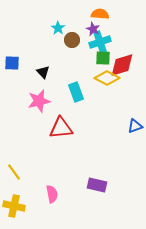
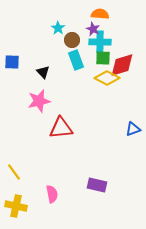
cyan cross: rotated 20 degrees clockwise
blue square: moved 1 px up
cyan rectangle: moved 32 px up
blue triangle: moved 2 px left, 3 px down
yellow cross: moved 2 px right
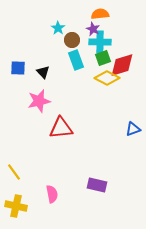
orange semicircle: rotated 12 degrees counterclockwise
green square: rotated 21 degrees counterclockwise
blue square: moved 6 px right, 6 px down
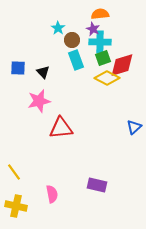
blue triangle: moved 1 px right, 2 px up; rotated 21 degrees counterclockwise
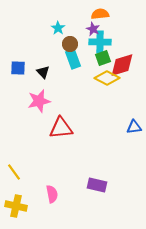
brown circle: moved 2 px left, 4 px down
cyan rectangle: moved 3 px left, 1 px up
blue triangle: rotated 35 degrees clockwise
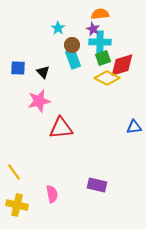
brown circle: moved 2 px right, 1 px down
yellow cross: moved 1 px right, 1 px up
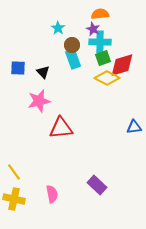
purple rectangle: rotated 30 degrees clockwise
yellow cross: moved 3 px left, 6 px up
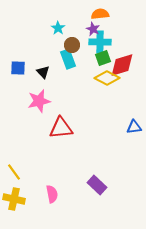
cyan rectangle: moved 5 px left
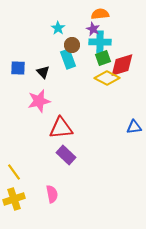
purple rectangle: moved 31 px left, 30 px up
yellow cross: rotated 30 degrees counterclockwise
